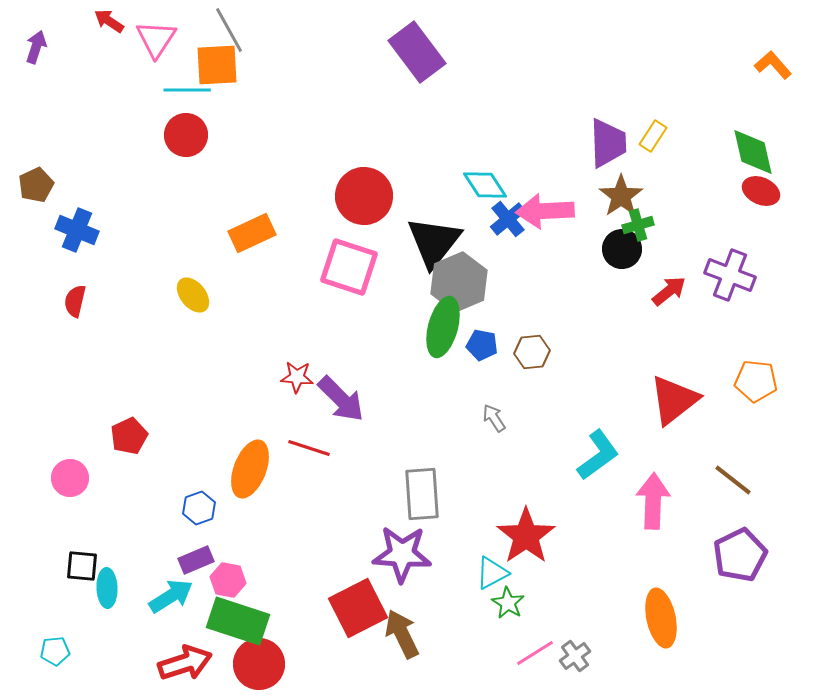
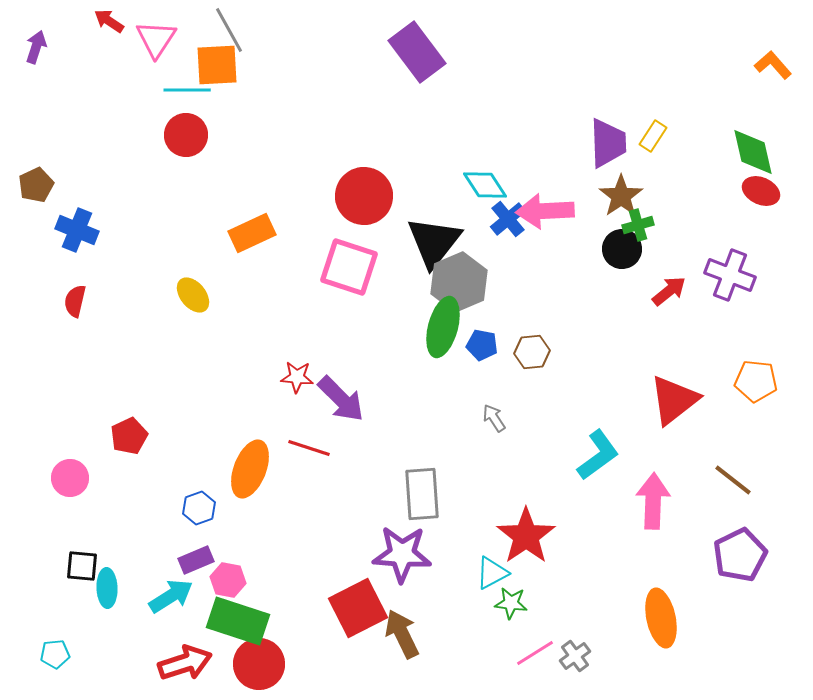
green star at (508, 603): moved 3 px right; rotated 24 degrees counterclockwise
cyan pentagon at (55, 651): moved 3 px down
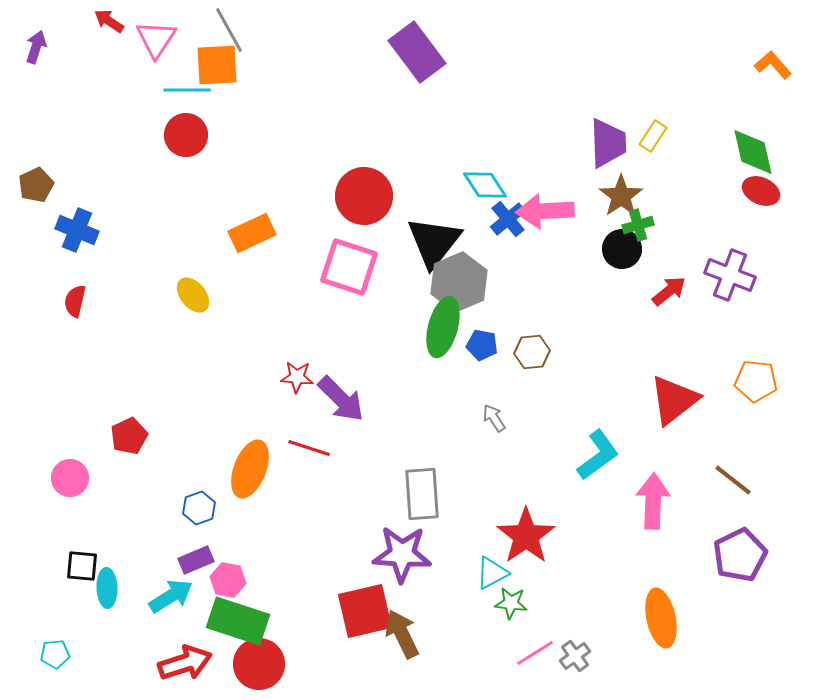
red square at (358, 608): moved 7 px right, 3 px down; rotated 14 degrees clockwise
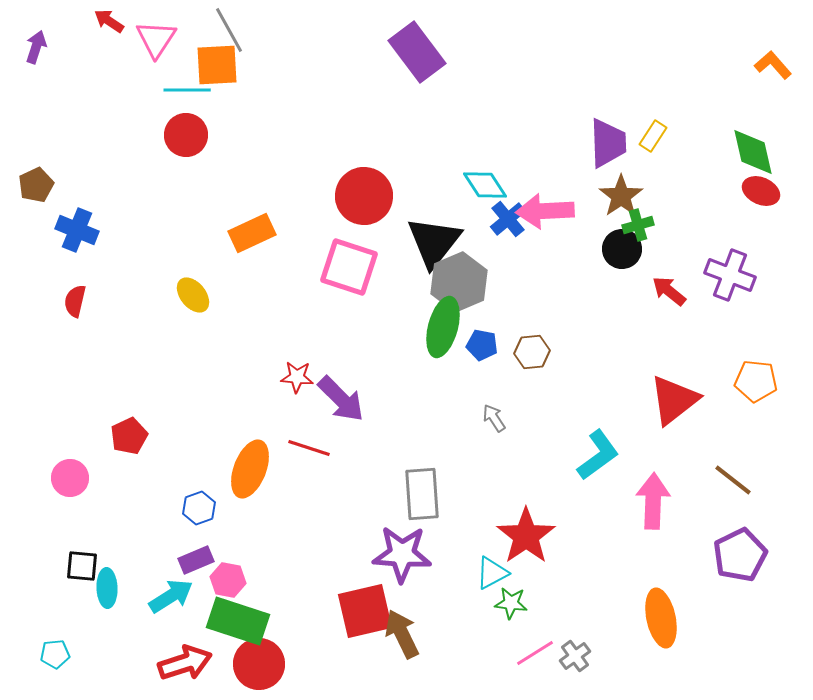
red arrow at (669, 291): rotated 102 degrees counterclockwise
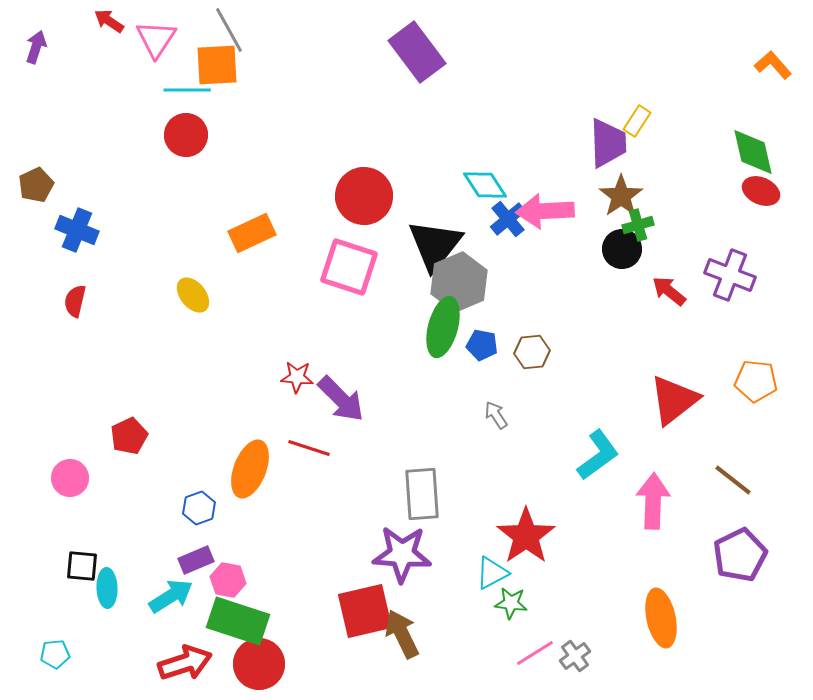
yellow rectangle at (653, 136): moved 16 px left, 15 px up
black triangle at (434, 242): moved 1 px right, 3 px down
gray arrow at (494, 418): moved 2 px right, 3 px up
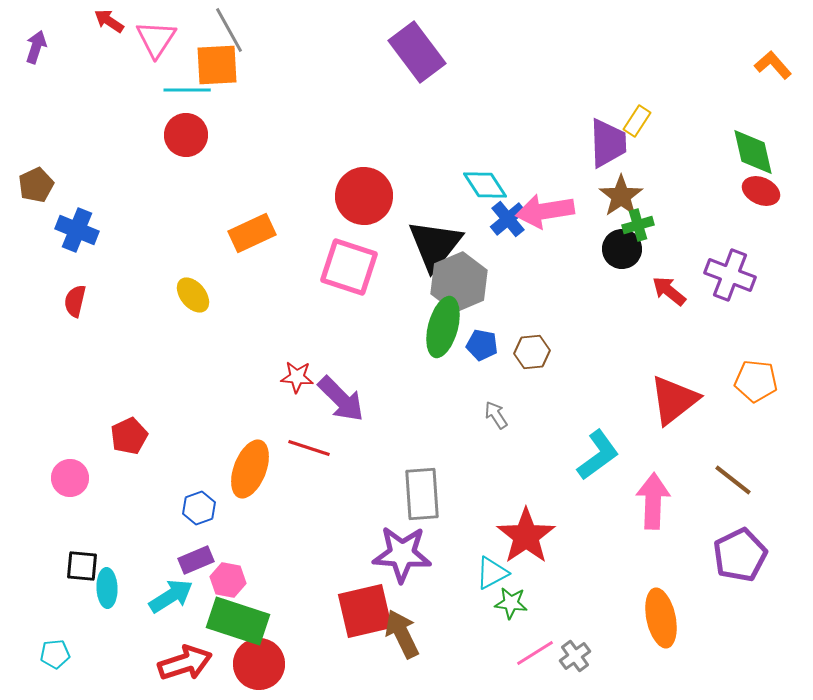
pink arrow at (545, 211): rotated 6 degrees counterclockwise
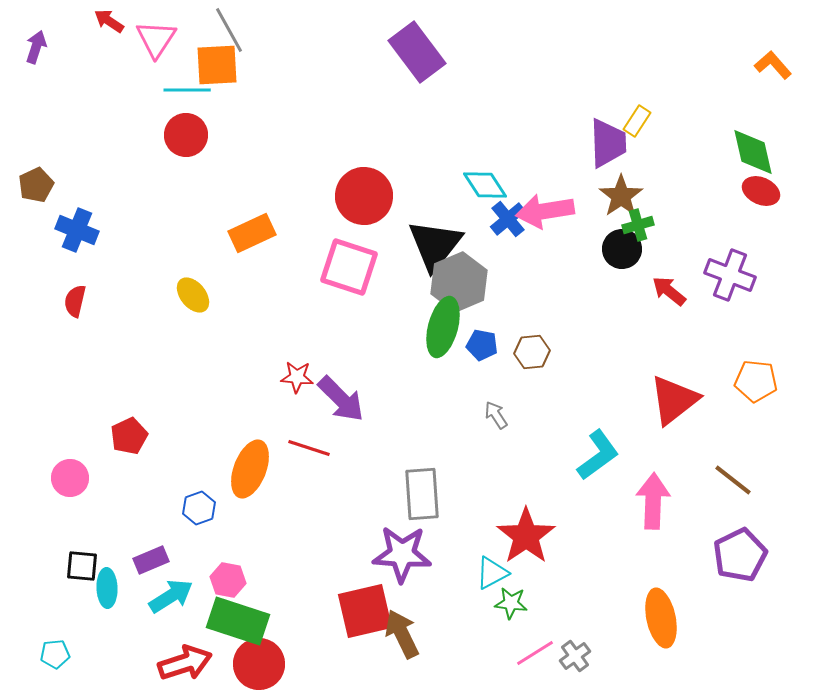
purple rectangle at (196, 560): moved 45 px left
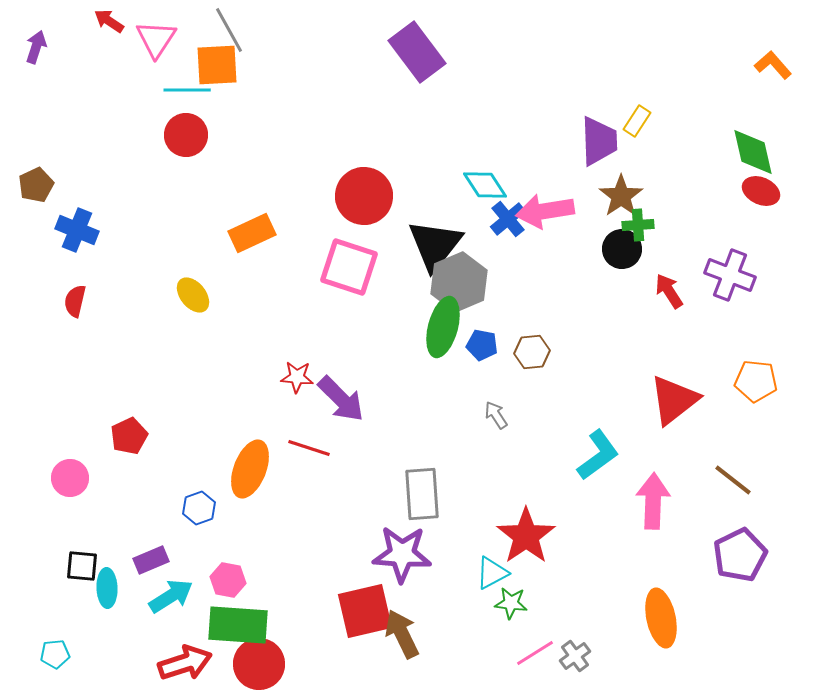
purple trapezoid at (608, 143): moved 9 px left, 2 px up
green cross at (638, 225): rotated 12 degrees clockwise
red arrow at (669, 291): rotated 18 degrees clockwise
green rectangle at (238, 621): moved 4 px down; rotated 14 degrees counterclockwise
